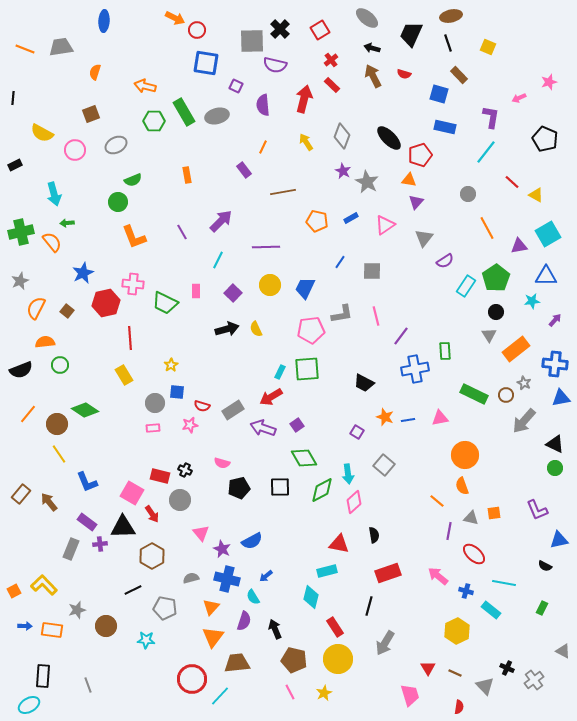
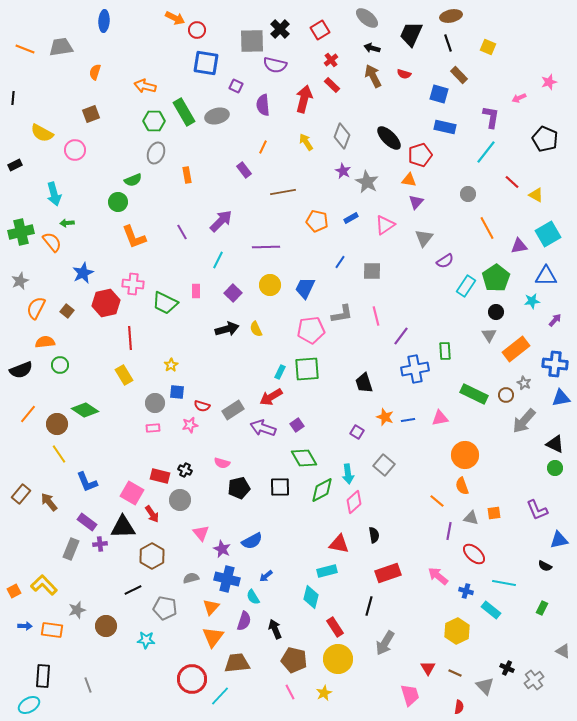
gray ellipse at (116, 145): moved 40 px right, 8 px down; rotated 40 degrees counterclockwise
black trapezoid at (364, 383): rotated 45 degrees clockwise
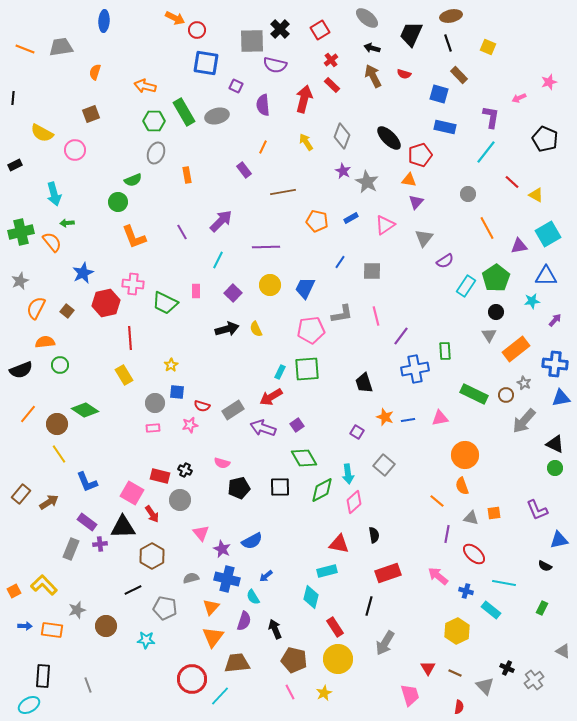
brown arrow at (49, 502): rotated 96 degrees clockwise
purple line at (449, 531): moved 2 px left, 3 px down
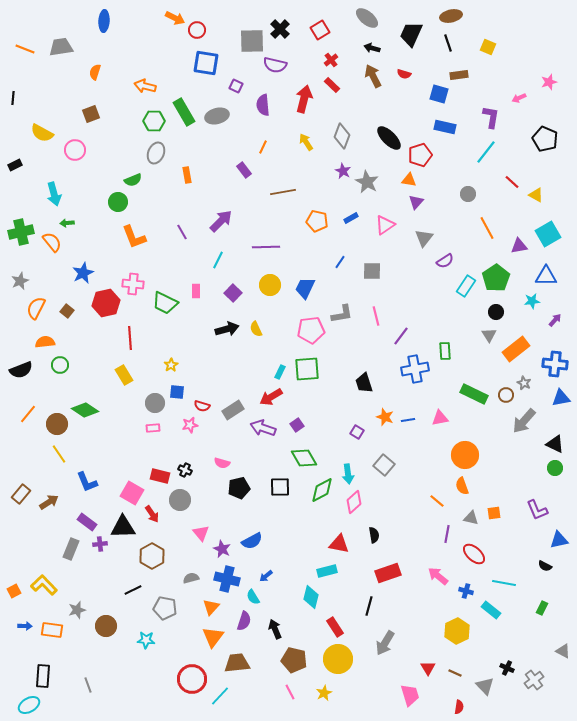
brown rectangle at (459, 75): rotated 54 degrees counterclockwise
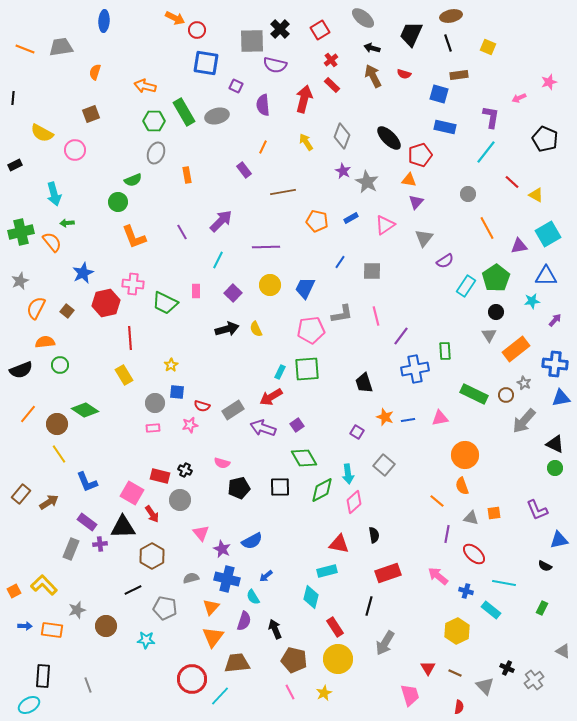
gray ellipse at (367, 18): moved 4 px left
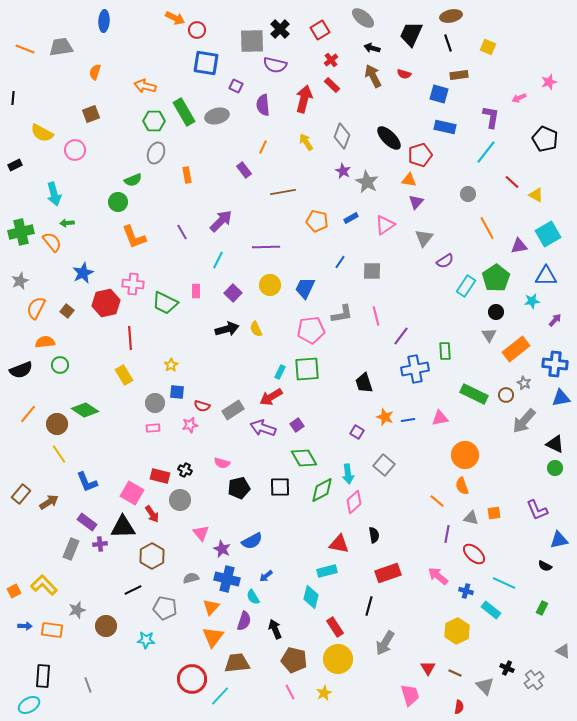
cyan line at (504, 583): rotated 15 degrees clockwise
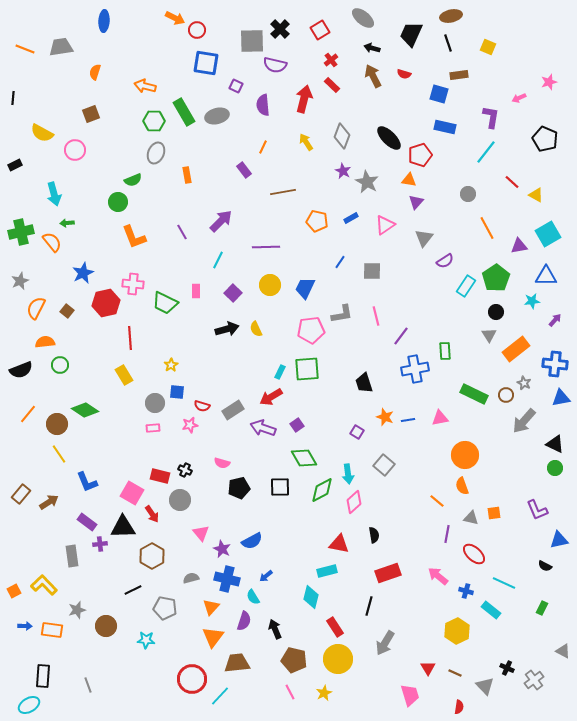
gray rectangle at (71, 549): moved 1 px right, 7 px down; rotated 30 degrees counterclockwise
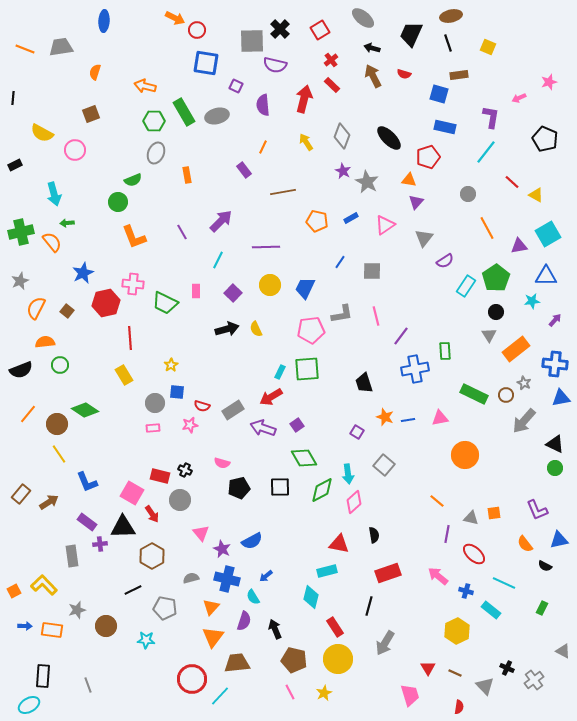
red pentagon at (420, 155): moved 8 px right, 2 px down
orange semicircle at (462, 486): moved 63 px right, 58 px down; rotated 18 degrees counterclockwise
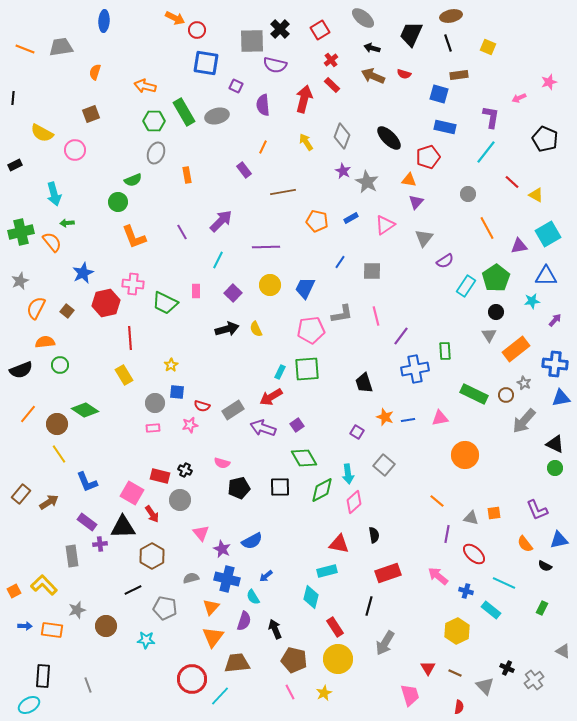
brown arrow at (373, 76): rotated 40 degrees counterclockwise
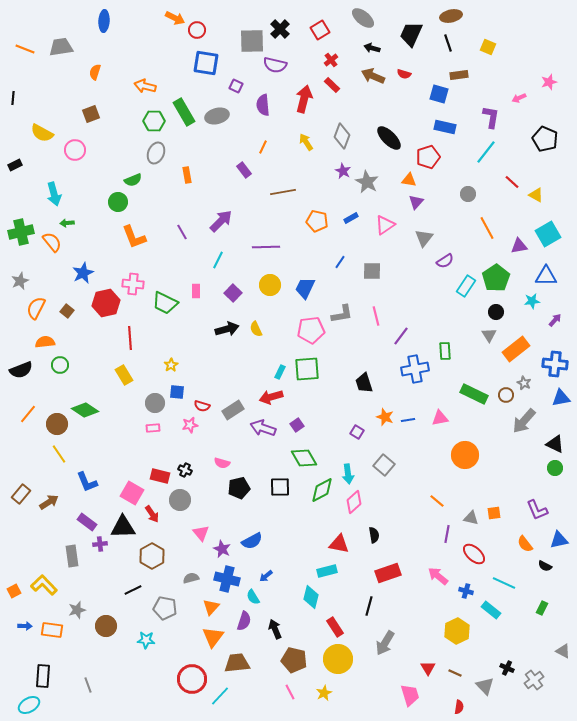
red arrow at (271, 397): rotated 15 degrees clockwise
